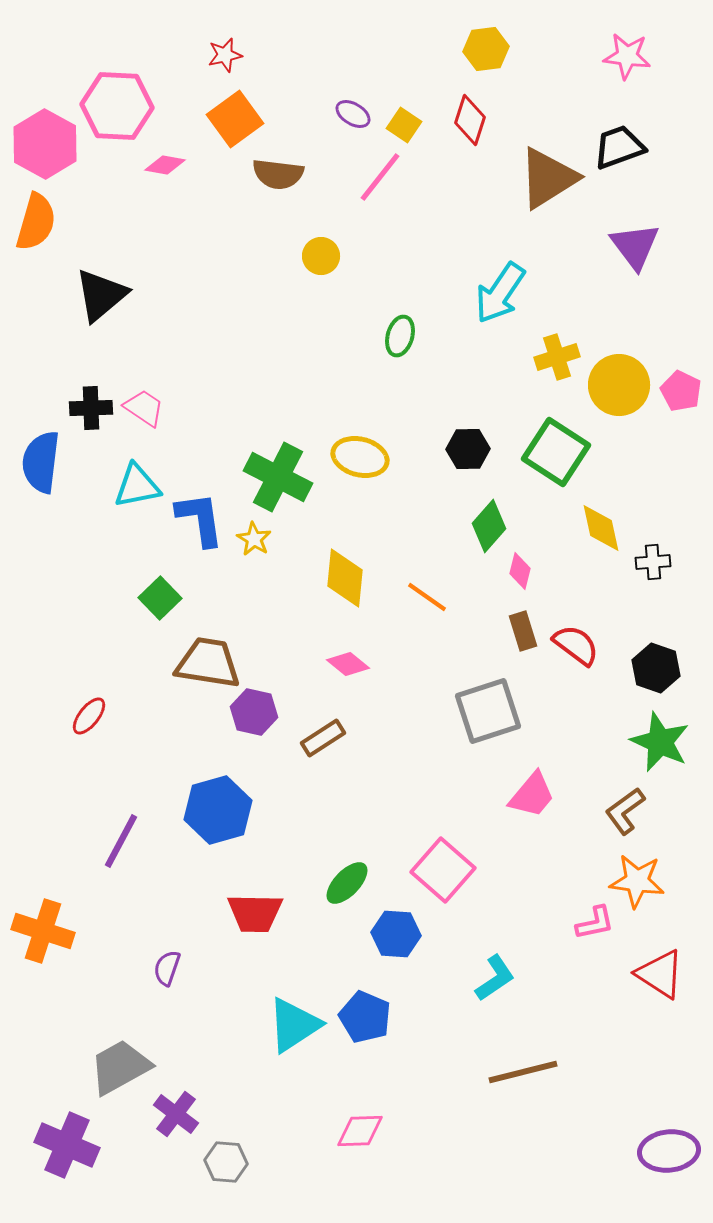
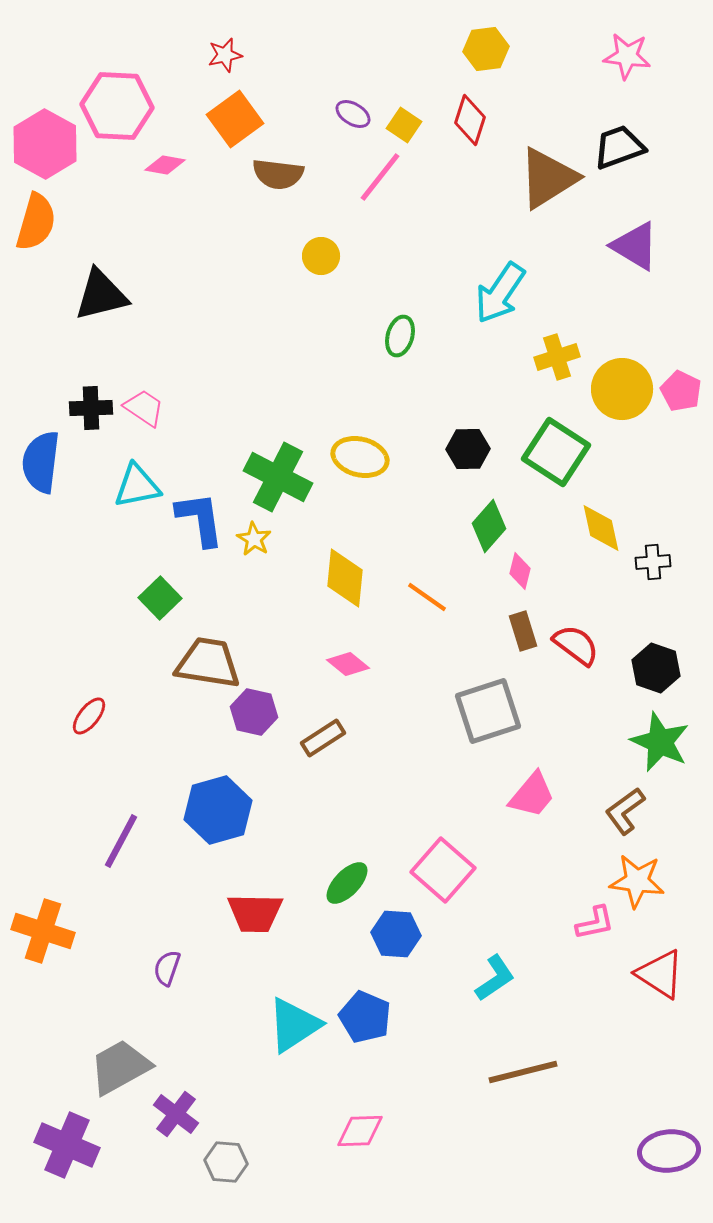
purple triangle at (635, 246): rotated 22 degrees counterclockwise
black triangle at (101, 295): rotated 26 degrees clockwise
yellow circle at (619, 385): moved 3 px right, 4 px down
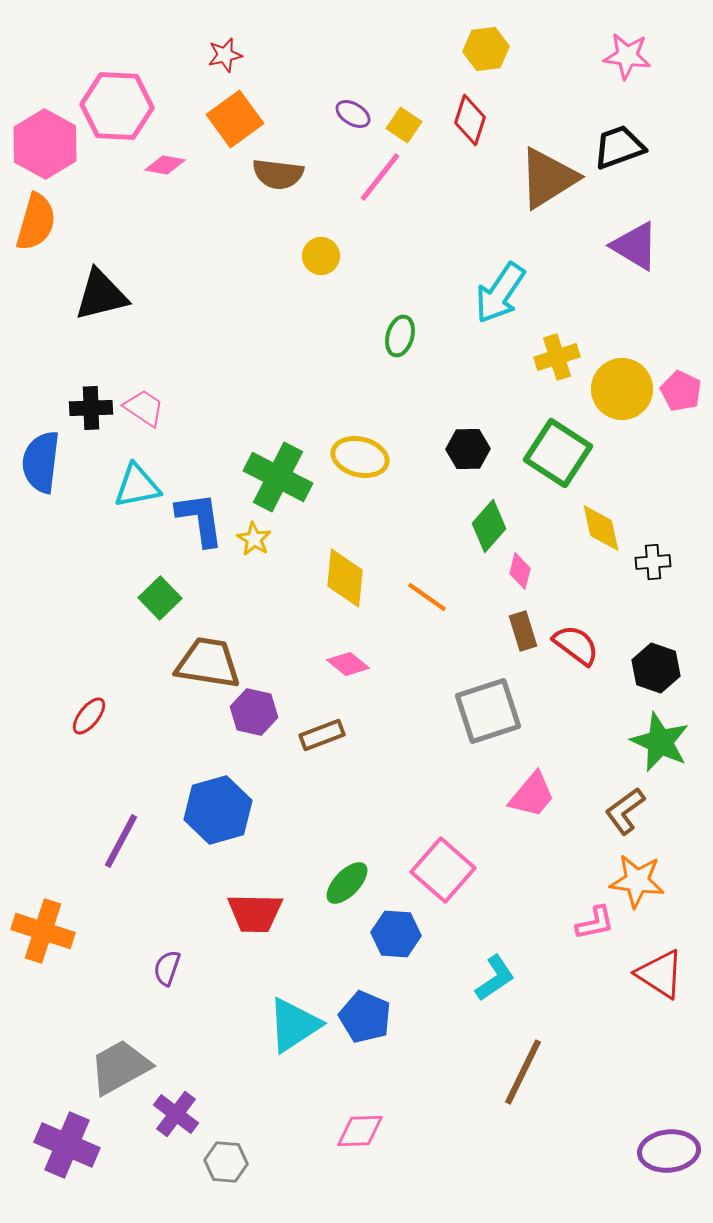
green square at (556, 452): moved 2 px right, 1 px down
brown rectangle at (323, 738): moved 1 px left, 3 px up; rotated 12 degrees clockwise
brown line at (523, 1072): rotated 50 degrees counterclockwise
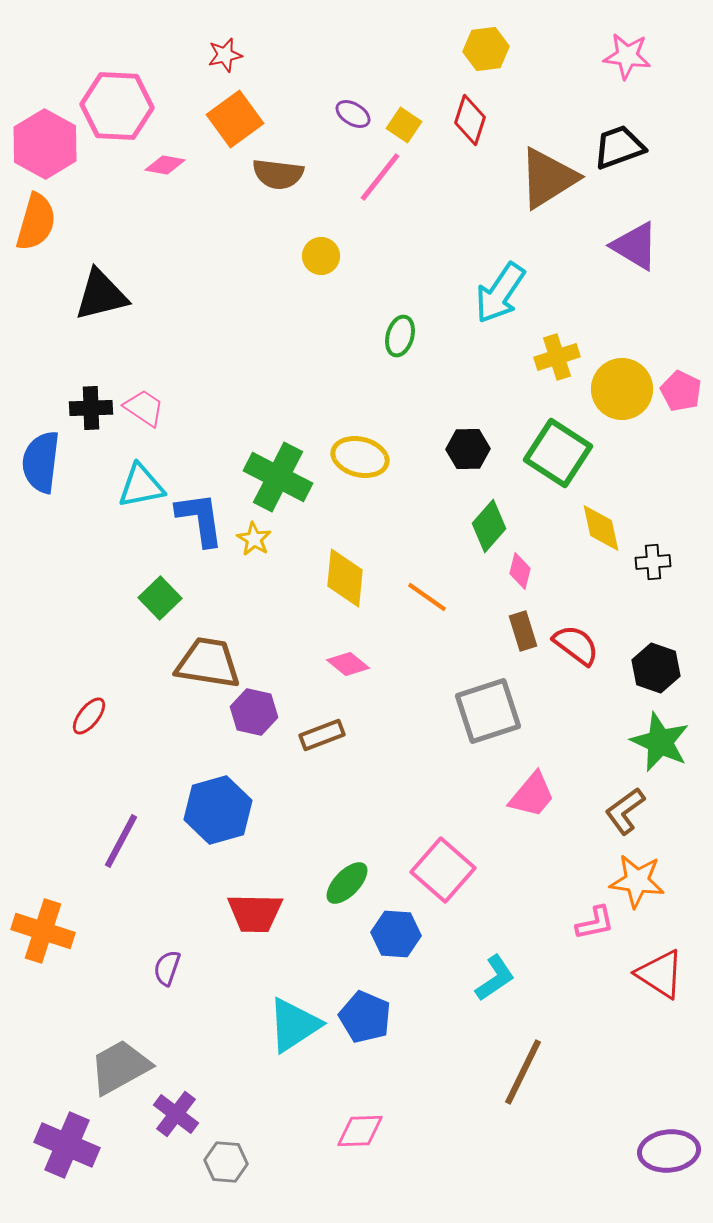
cyan triangle at (137, 486): moved 4 px right
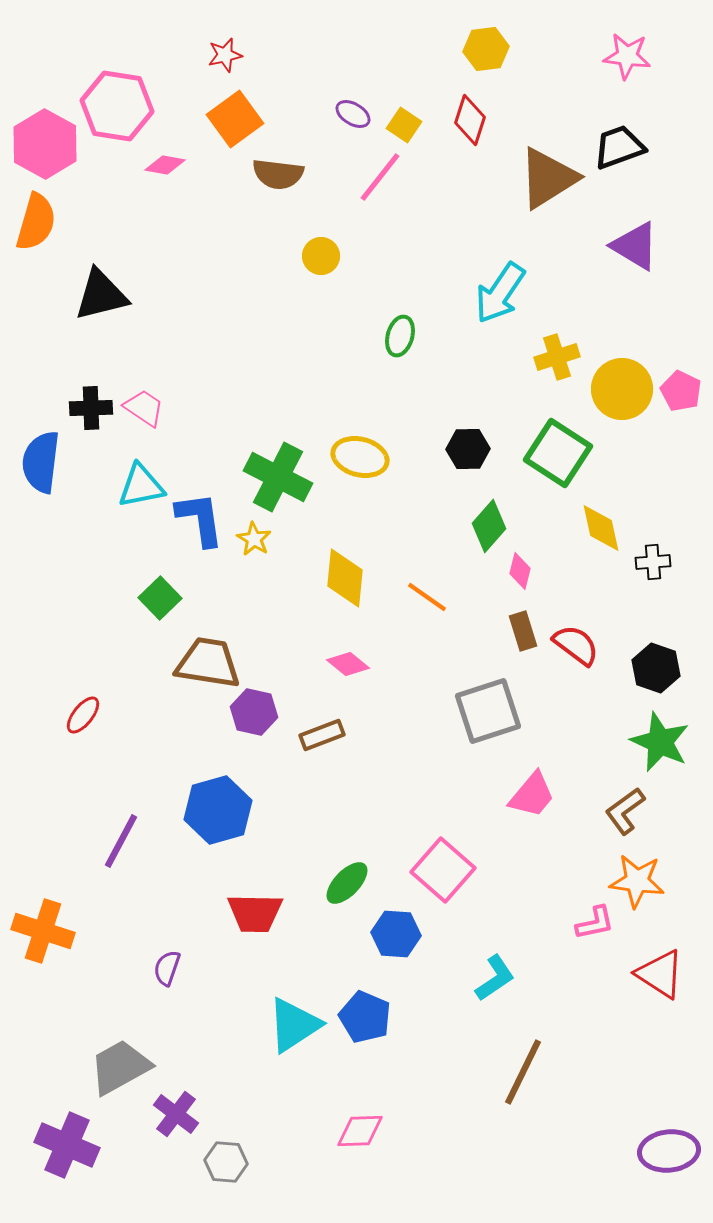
pink hexagon at (117, 106): rotated 6 degrees clockwise
red ellipse at (89, 716): moved 6 px left, 1 px up
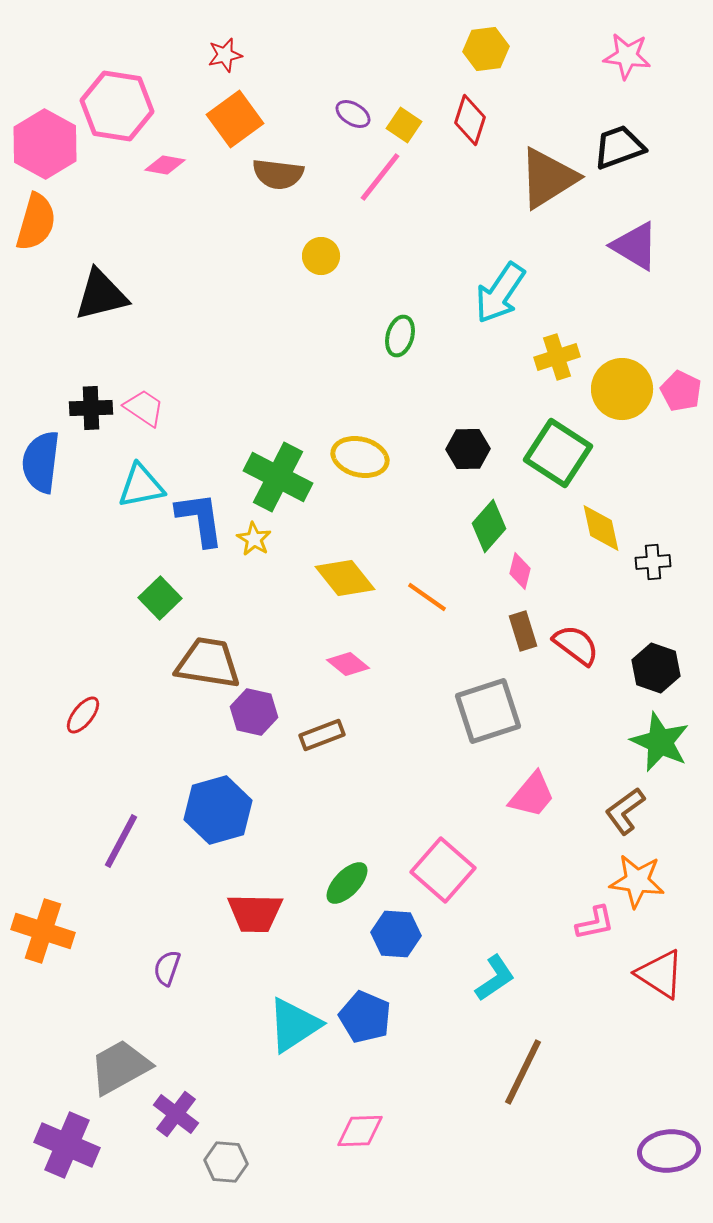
yellow diamond at (345, 578): rotated 44 degrees counterclockwise
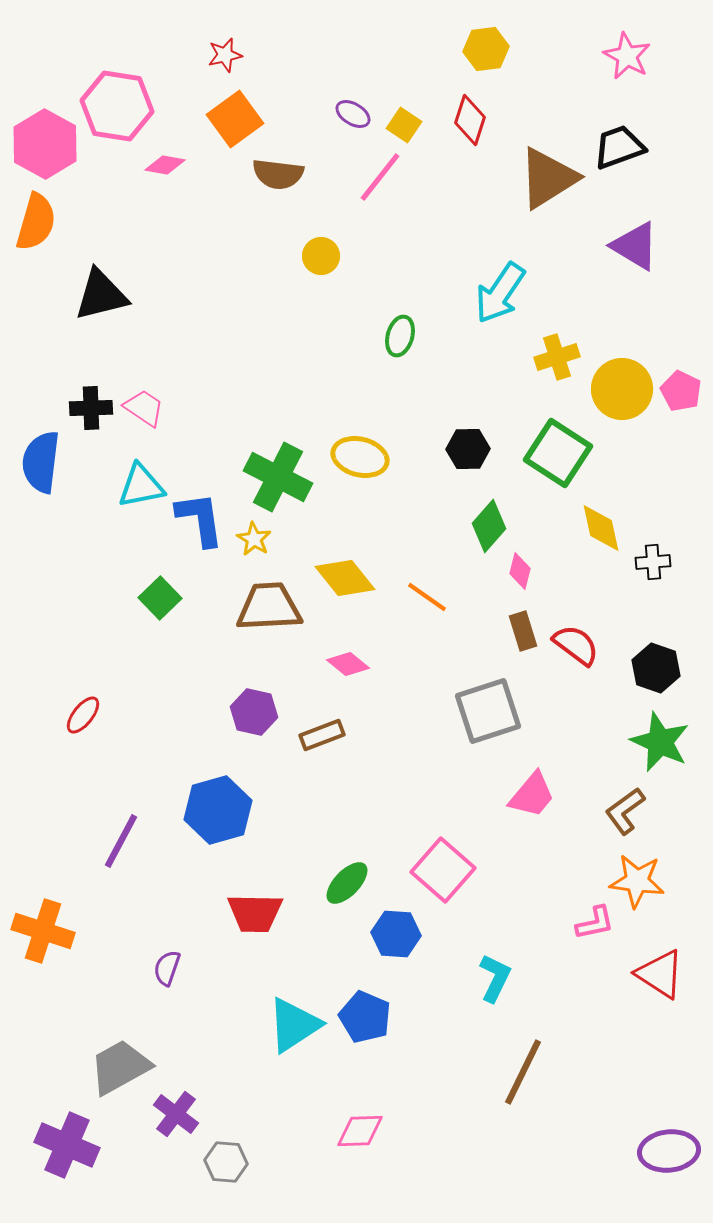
pink star at (627, 56): rotated 21 degrees clockwise
brown trapezoid at (208, 663): moved 61 px right, 56 px up; rotated 12 degrees counterclockwise
cyan L-shape at (495, 978): rotated 30 degrees counterclockwise
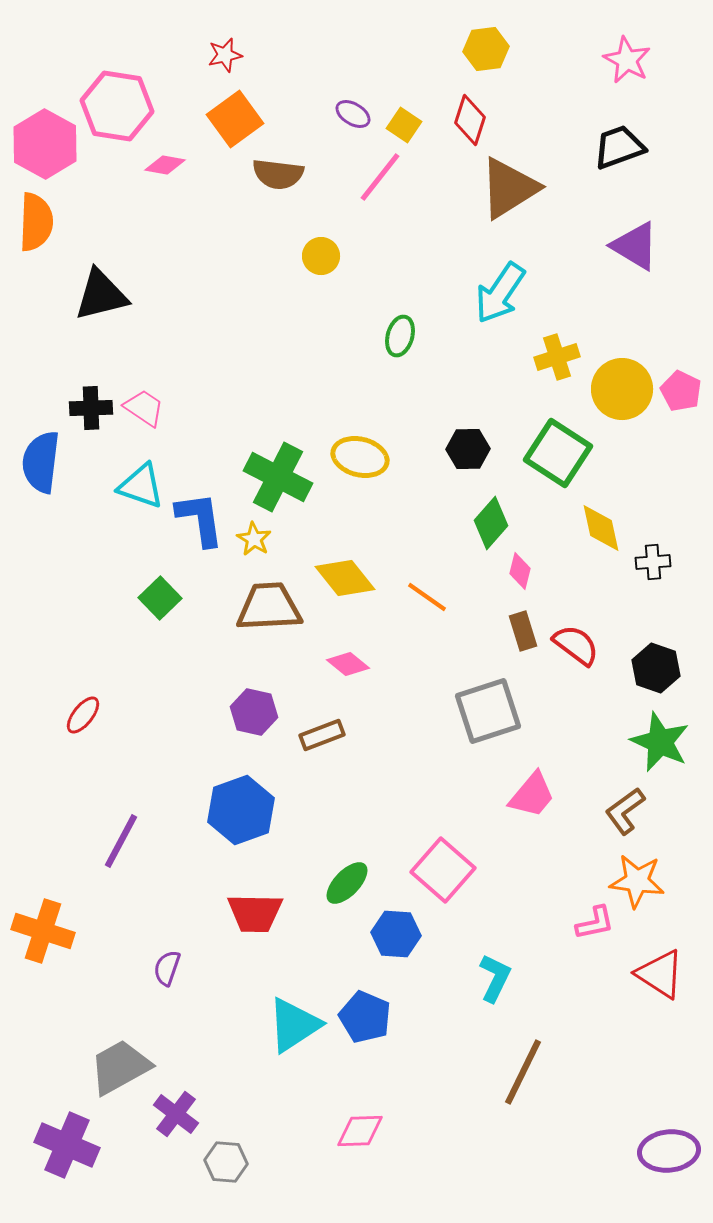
pink star at (627, 56): moved 4 px down
brown triangle at (548, 178): moved 39 px left, 10 px down
orange semicircle at (36, 222): rotated 14 degrees counterclockwise
cyan triangle at (141, 486): rotated 30 degrees clockwise
green diamond at (489, 526): moved 2 px right, 3 px up
blue hexagon at (218, 810): moved 23 px right; rotated 4 degrees counterclockwise
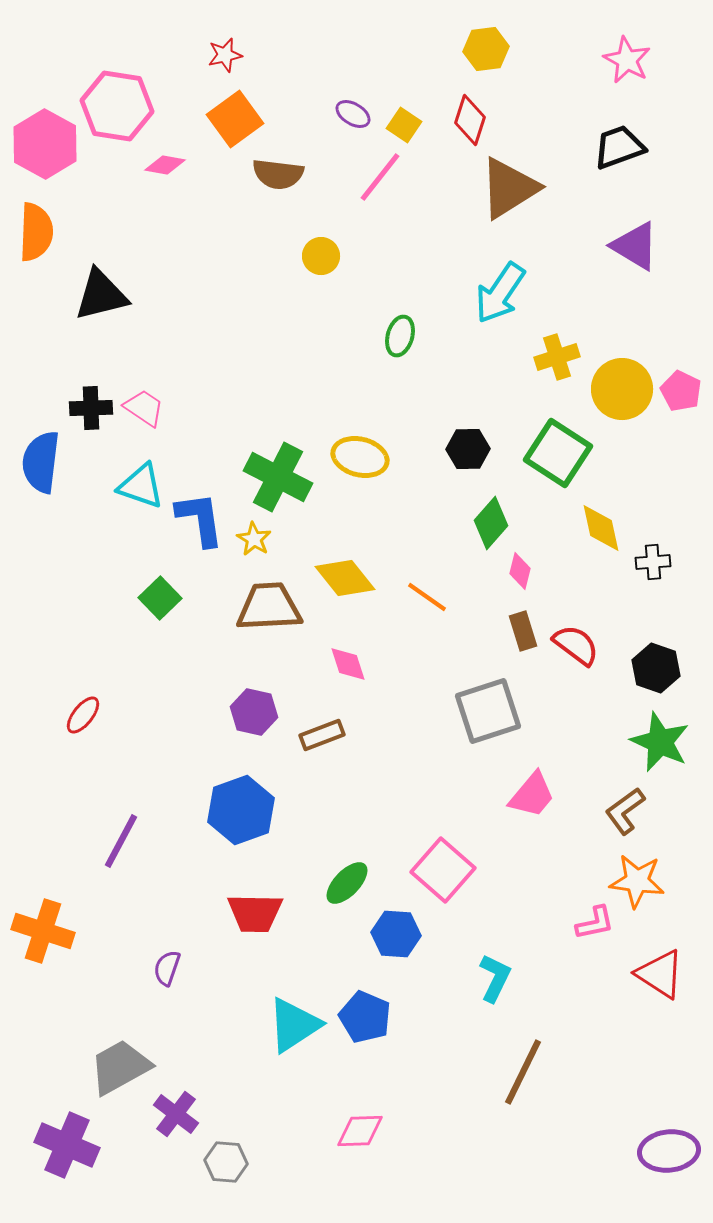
orange semicircle at (36, 222): moved 10 px down
pink diamond at (348, 664): rotated 33 degrees clockwise
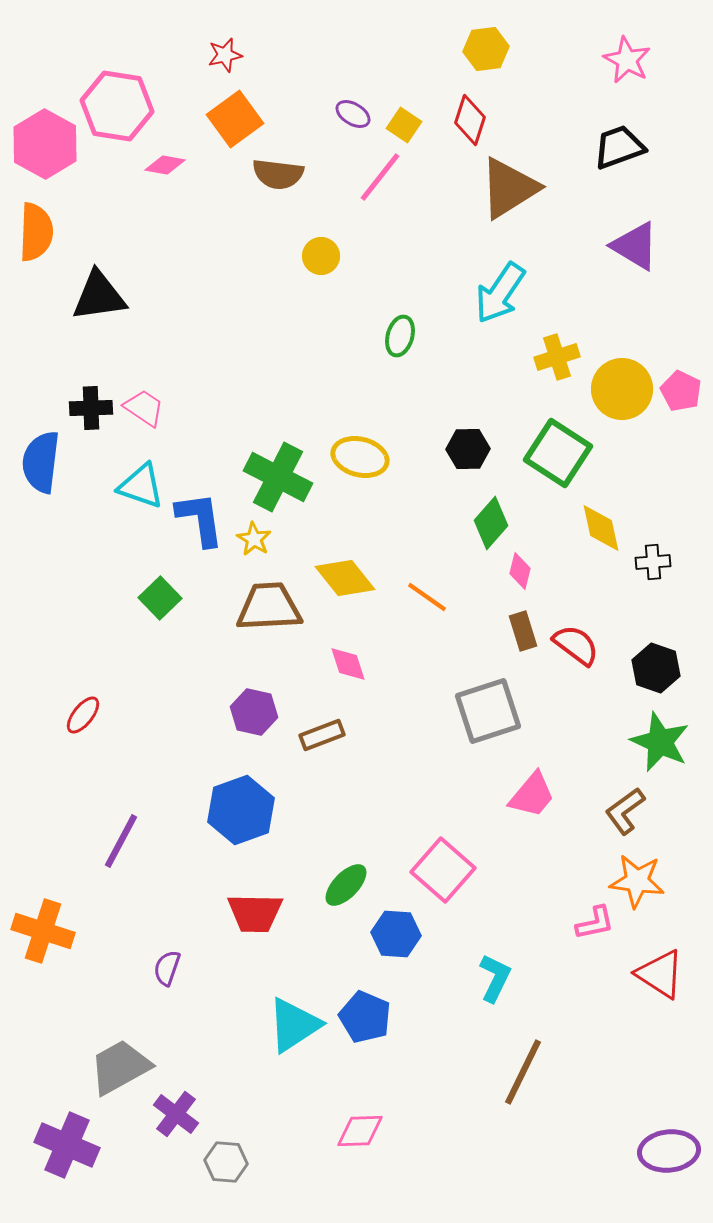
black triangle at (101, 295): moved 2 px left, 1 px down; rotated 6 degrees clockwise
green ellipse at (347, 883): moved 1 px left, 2 px down
